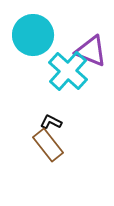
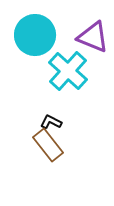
cyan circle: moved 2 px right
purple triangle: moved 2 px right, 14 px up
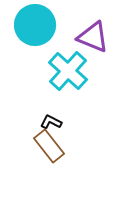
cyan circle: moved 10 px up
brown rectangle: moved 1 px right, 1 px down
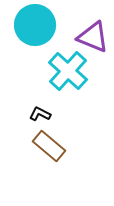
black L-shape: moved 11 px left, 8 px up
brown rectangle: rotated 12 degrees counterclockwise
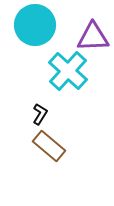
purple triangle: rotated 24 degrees counterclockwise
black L-shape: rotated 95 degrees clockwise
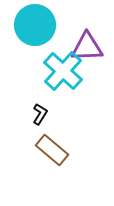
purple triangle: moved 6 px left, 10 px down
cyan cross: moved 5 px left
brown rectangle: moved 3 px right, 4 px down
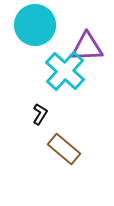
cyan cross: moved 2 px right
brown rectangle: moved 12 px right, 1 px up
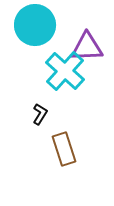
brown rectangle: rotated 32 degrees clockwise
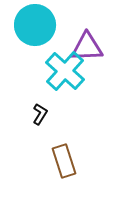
brown rectangle: moved 12 px down
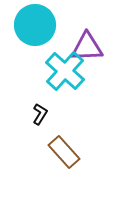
brown rectangle: moved 9 px up; rotated 24 degrees counterclockwise
